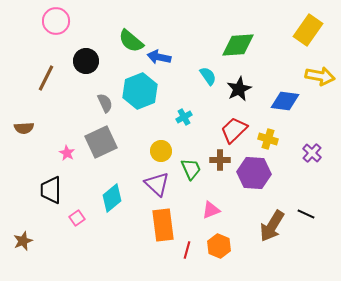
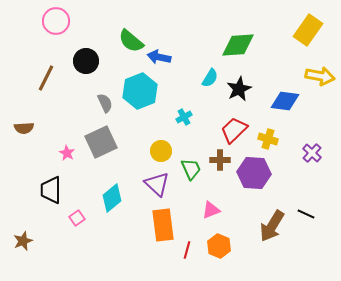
cyan semicircle: moved 2 px right, 2 px down; rotated 66 degrees clockwise
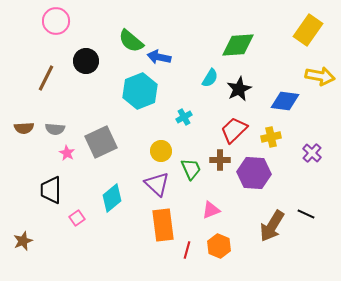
gray semicircle: moved 50 px left, 26 px down; rotated 120 degrees clockwise
yellow cross: moved 3 px right, 2 px up; rotated 30 degrees counterclockwise
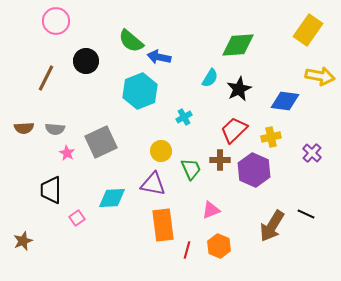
purple hexagon: moved 3 px up; rotated 20 degrees clockwise
purple triangle: moved 4 px left; rotated 32 degrees counterclockwise
cyan diamond: rotated 36 degrees clockwise
